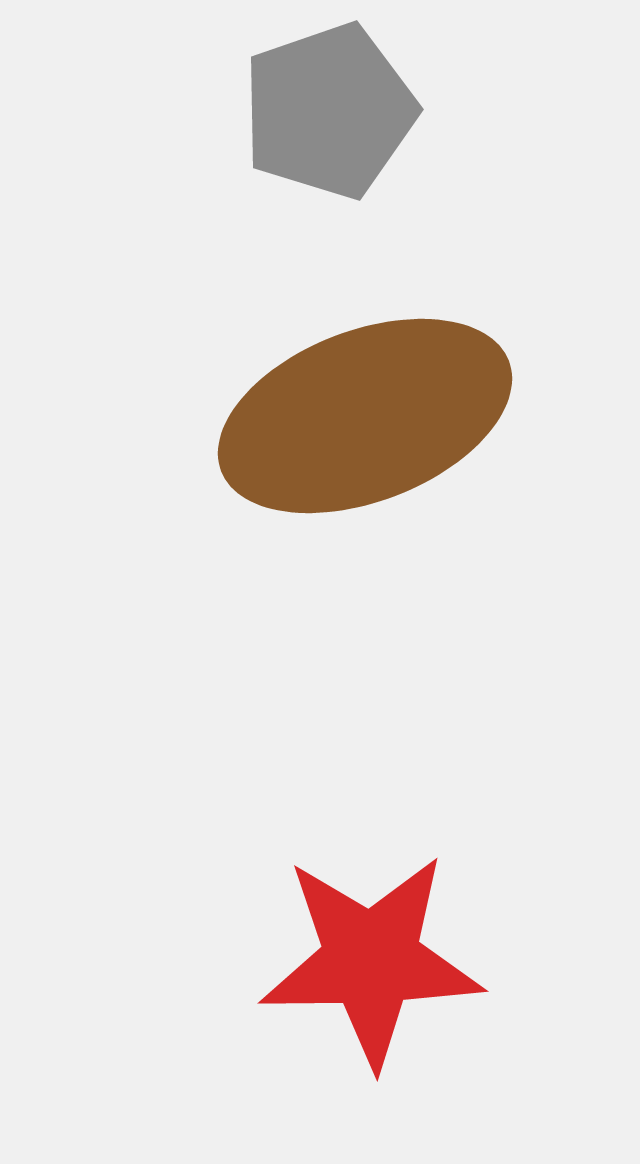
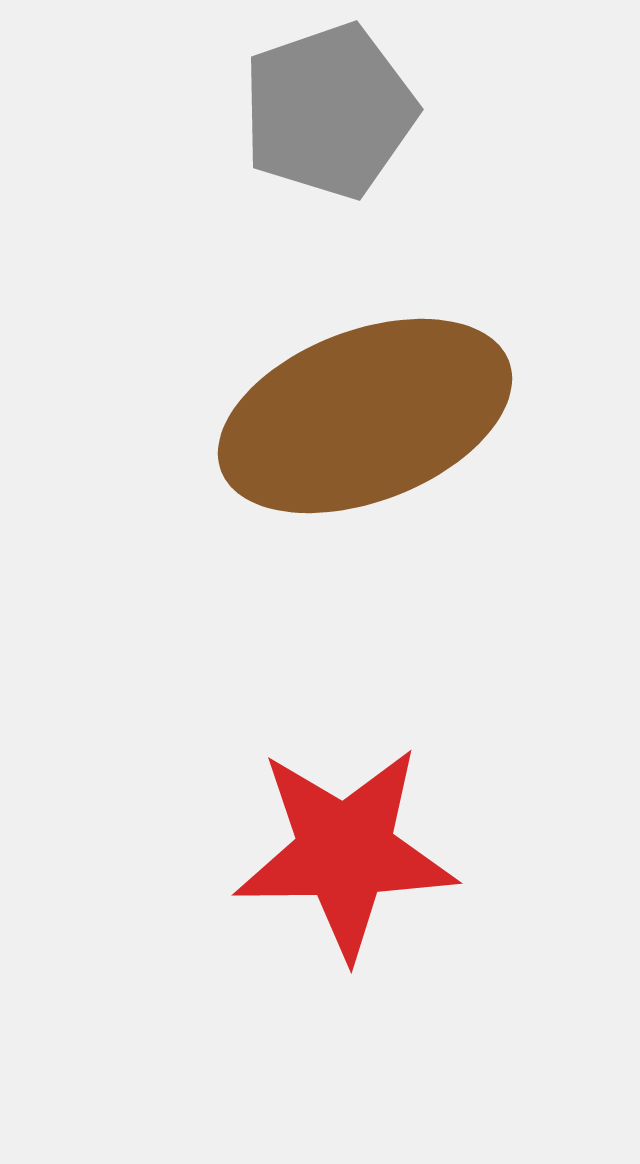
red star: moved 26 px left, 108 px up
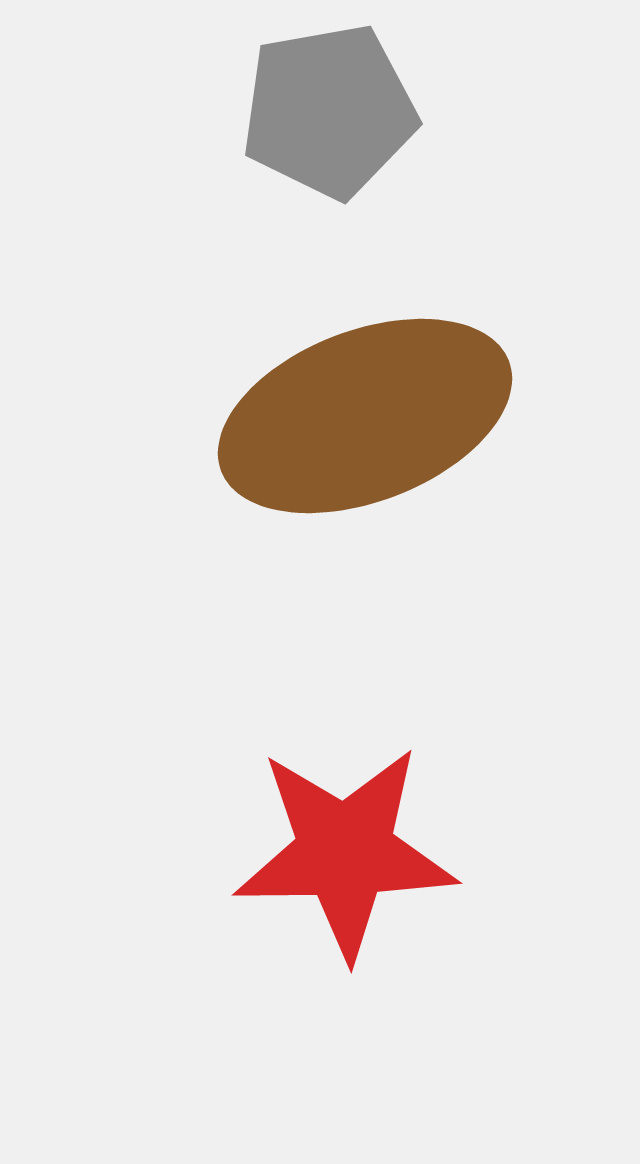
gray pentagon: rotated 9 degrees clockwise
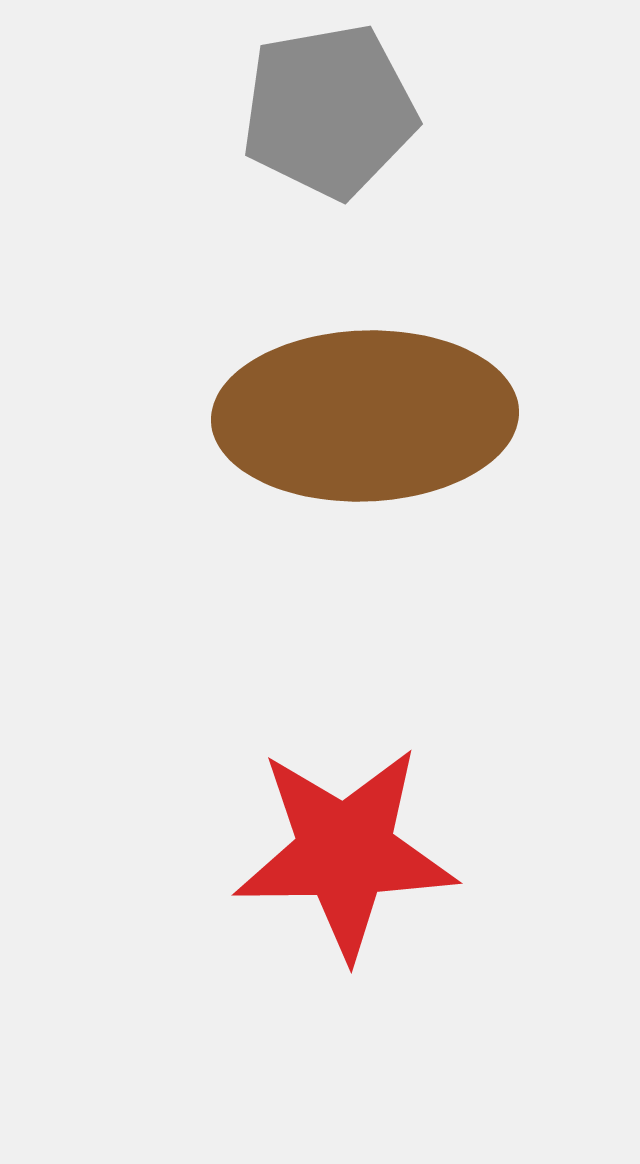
brown ellipse: rotated 19 degrees clockwise
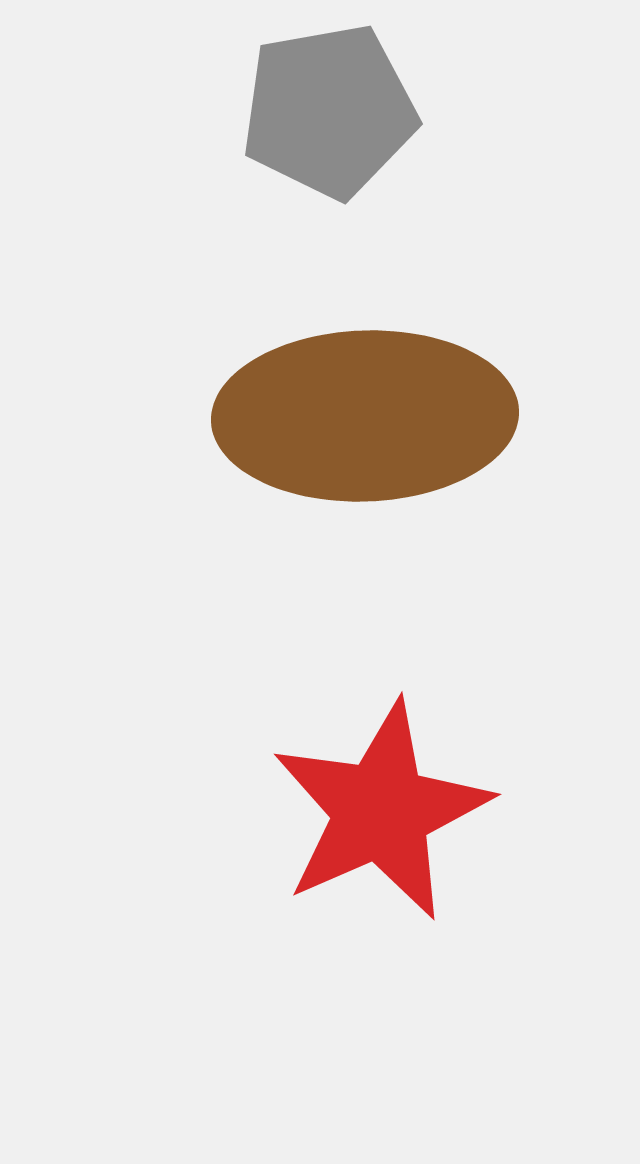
red star: moved 36 px right, 41 px up; rotated 23 degrees counterclockwise
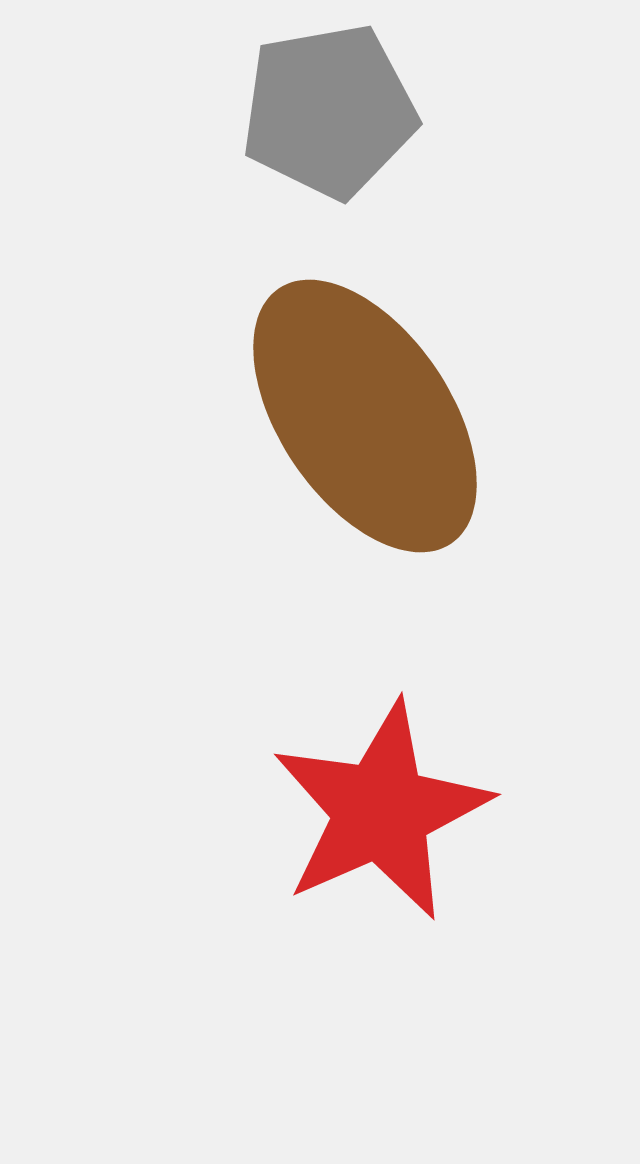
brown ellipse: rotated 58 degrees clockwise
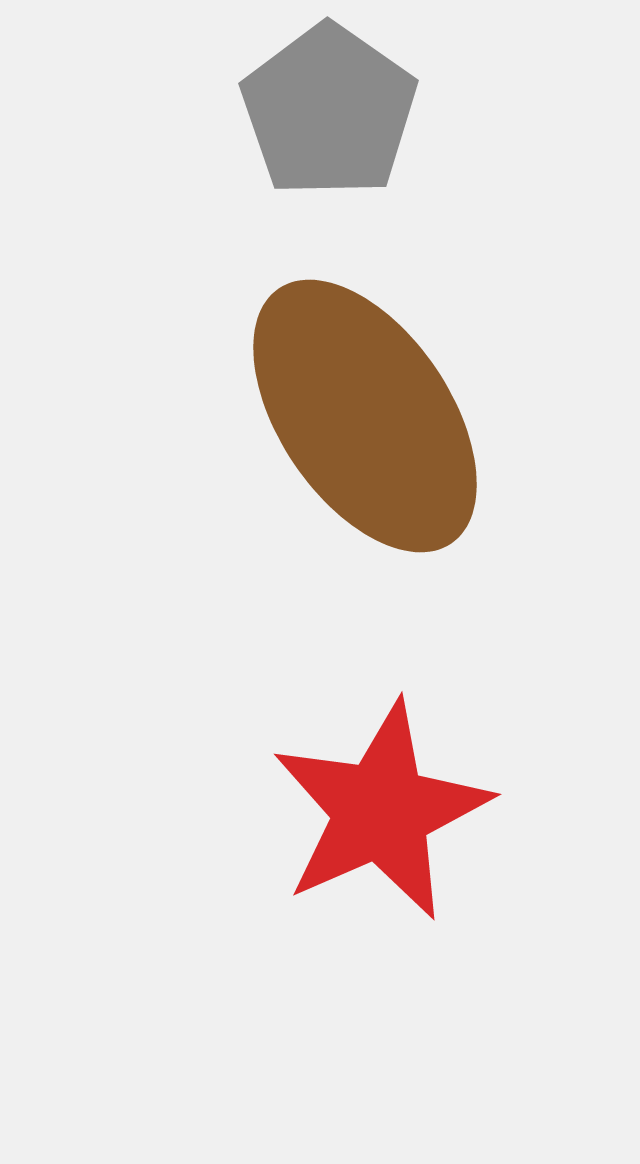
gray pentagon: rotated 27 degrees counterclockwise
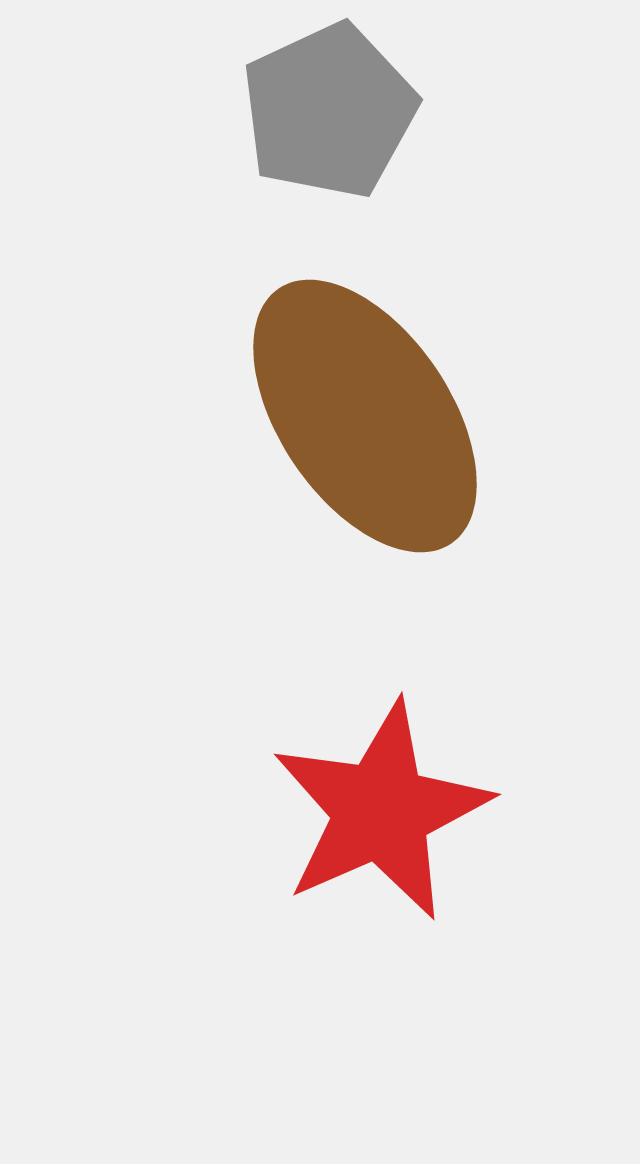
gray pentagon: rotated 12 degrees clockwise
